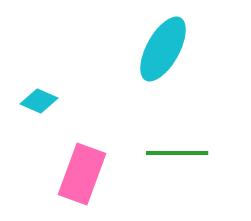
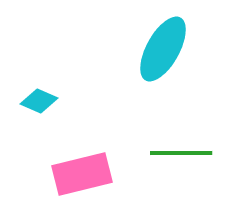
green line: moved 4 px right
pink rectangle: rotated 56 degrees clockwise
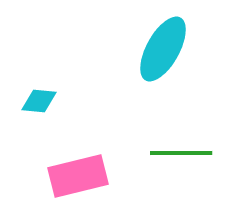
cyan diamond: rotated 18 degrees counterclockwise
pink rectangle: moved 4 px left, 2 px down
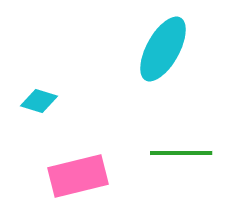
cyan diamond: rotated 12 degrees clockwise
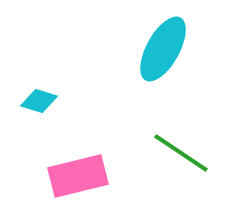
green line: rotated 34 degrees clockwise
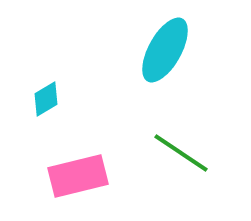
cyan ellipse: moved 2 px right, 1 px down
cyan diamond: moved 7 px right, 2 px up; rotated 48 degrees counterclockwise
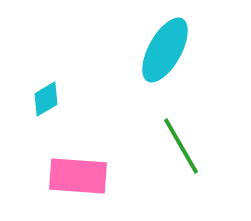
green line: moved 7 px up; rotated 26 degrees clockwise
pink rectangle: rotated 18 degrees clockwise
